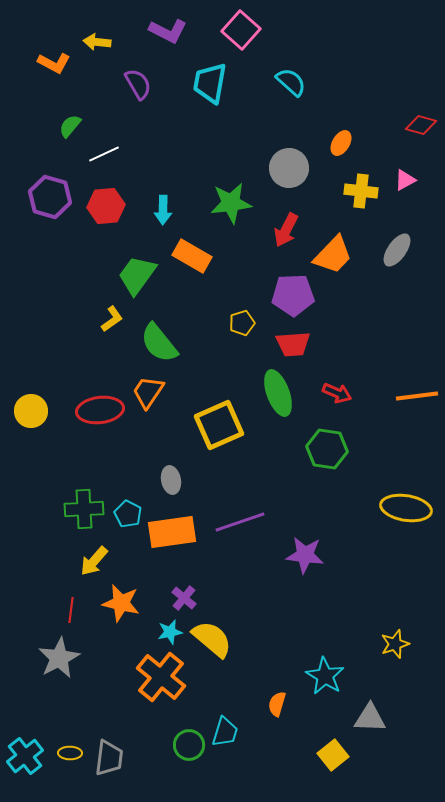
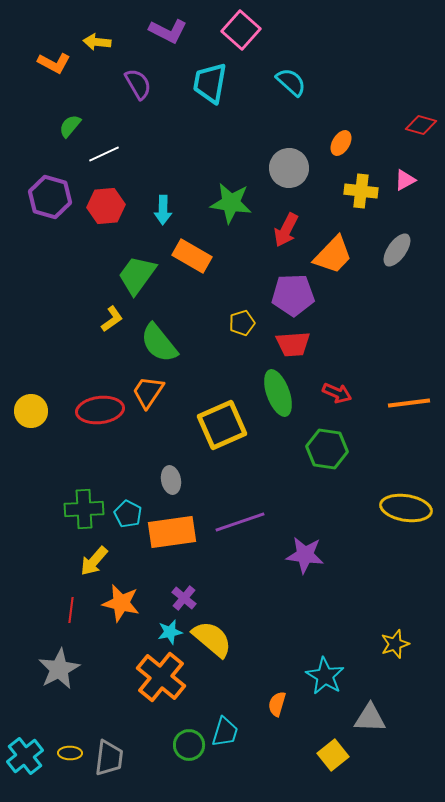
green star at (231, 203): rotated 15 degrees clockwise
orange line at (417, 396): moved 8 px left, 7 px down
yellow square at (219, 425): moved 3 px right
gray star at (59, 658): moved 11 px down
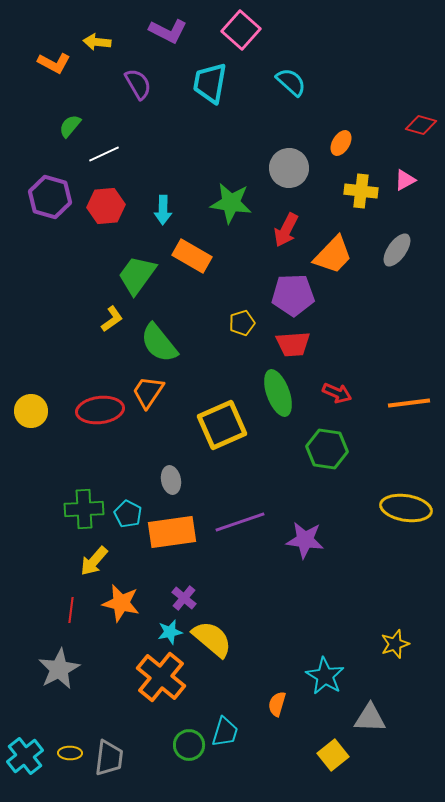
purple star at (305, 555): moved 15 px up
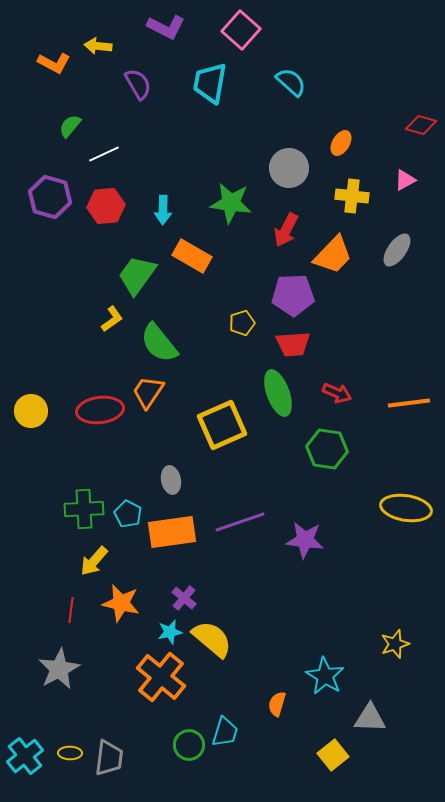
purple L-shape at (168, 31): moved 2 px left, 4 px up
yellow arrow at (97, 42): moved 1 px right, 4 px down
yellow cross at (361, 191): moved 9 px left, 5 px down
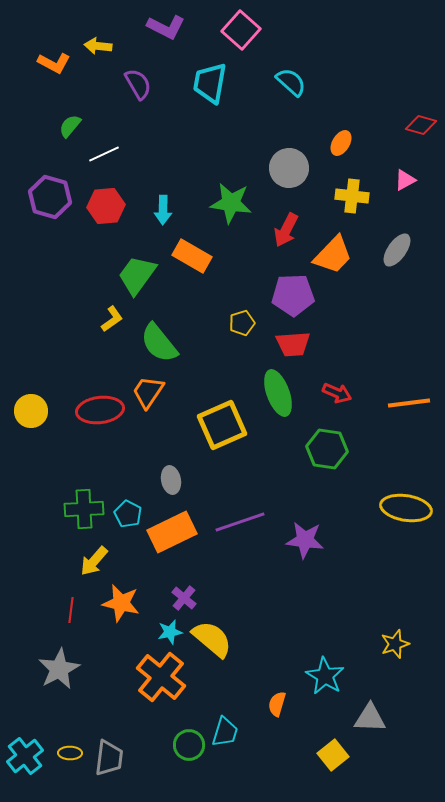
orange rectangle at (172, 532): rotated 18 degrees counterclockwise
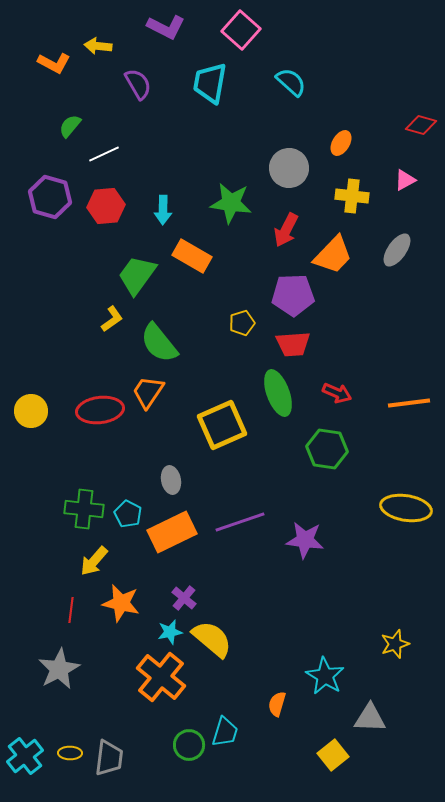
green cross at (84, 509): rotated 9 degrees clockwise
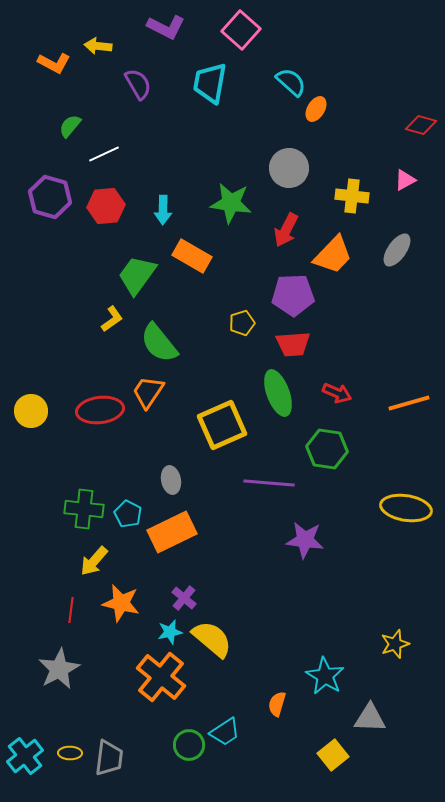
orange ellipse at (341, 143): moved 25 px left, 34 px up
orange line at (409, 403): rotated 9 degrees counterclockwise
purple line at (240, 522): moved 29 px right, 39 px up; rotated 24 degrees clockwise
cyan trapezoid at (225, 732): rotated 40 degrees clockwise
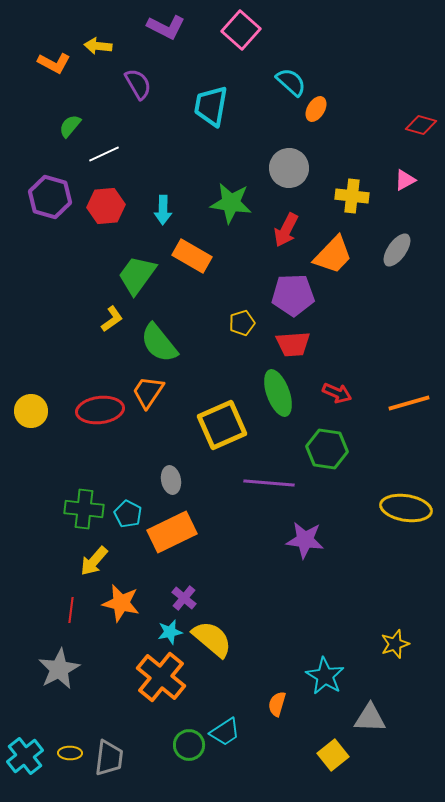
cyan trapezoid at (210, 83): moved 1 px right, 23 px down
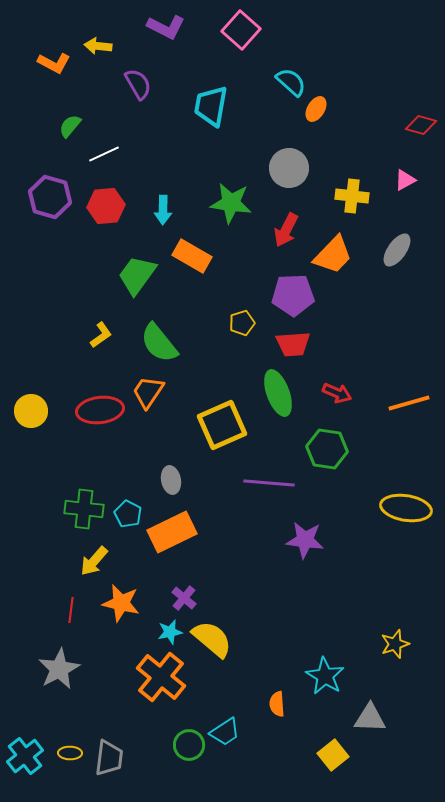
yellow L-shape at (112, 319): moved 11 px left, 16 px down
orange semicircle at (277, 704): rotated 20 degrees counterclockwise
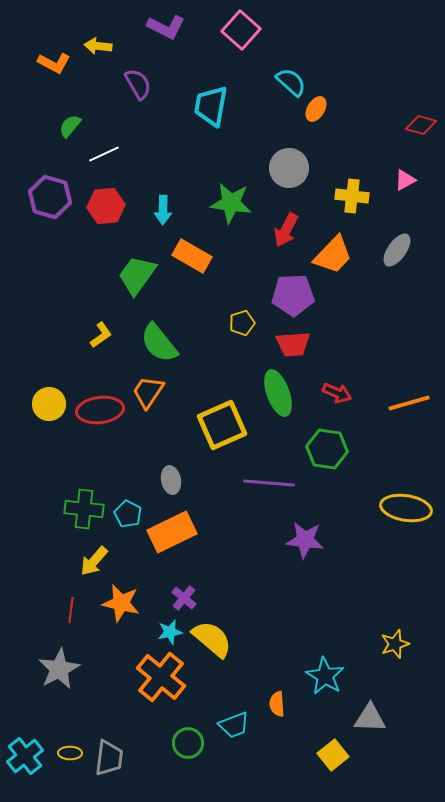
yellow circle at (31, 411): moved 18 px right, 7 px up
cyan trapezoid at (225, 732): moved 9 px right, 7 px up; rotated 12 degrees clockwise
green circle at (189, 745): moved 1 px left, 2 px up
